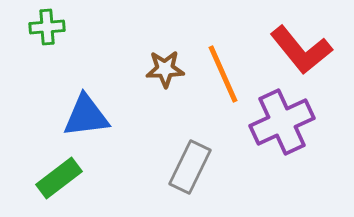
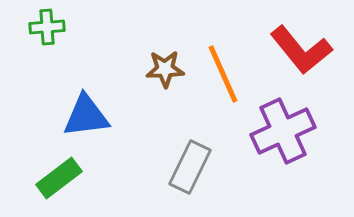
purple cross: moved 1 px right, 9 px down
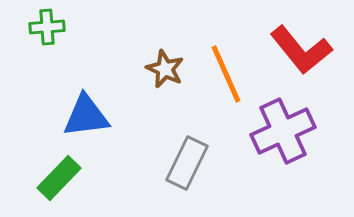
brown star: rotated 27 degrees clockwise
orange line: moved 3 px right
gray rectangle: moved 3 px left, 4 px up
green rectangle: rotated 9 degrees counterclockwise
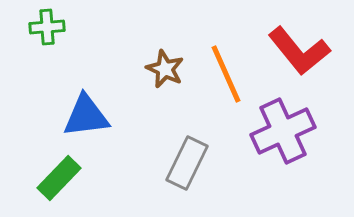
red L-shape: moved 2 px left, 1 px down
